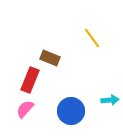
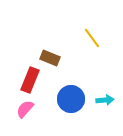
cyan arrow: moved 5 px left
blue circle: moved 12 px up
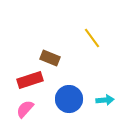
red rectangle: rotated 50 degrees clockwise
blue circle: moved 2 px left
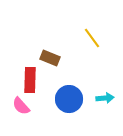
red rectangle: rotated 70 degrees counterclockwise
cyan arrow: moved 2 px up
pink semicircle: moved 4 px left, 3 px up; rotated 84 degrees counterclockwise
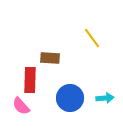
brown rectangle: rotated 18 degrees counterclockwise
blue circle: moved 1 px right, 1 px up
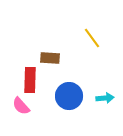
blue circle: moved 1 px left, 2 px up
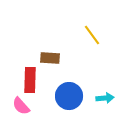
yellow line: moved 3 px up
